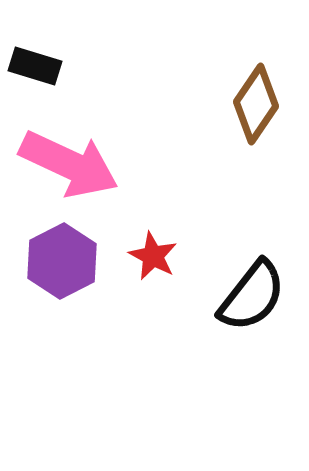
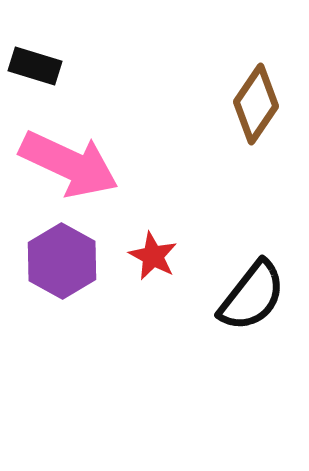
purple hexagon: rotated 4 degrees counterclockwise
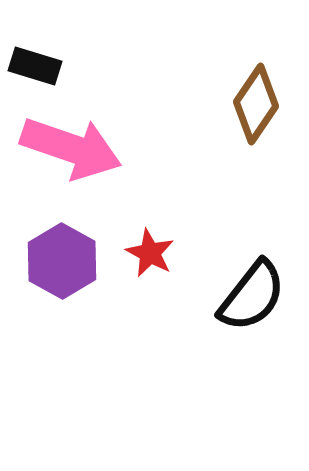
pink arrow: moved 2 px right, 16 px up; rotated 6 degrees counterclockwise
red star: moved 3 px left, 3 px up
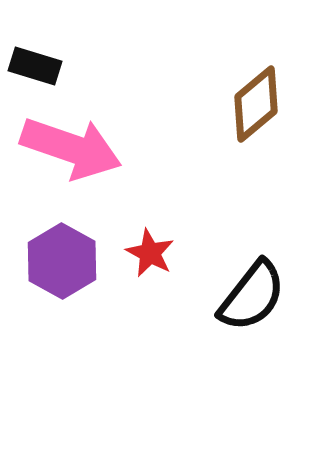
brown diamond: rotated 16 degrees clockwise
